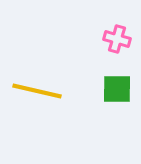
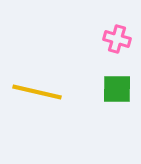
yellow line: moved 1 px down
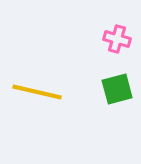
green square: rotated 16 degrees counterclockwise
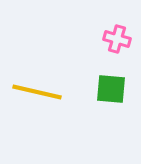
green square: moved 6 px left; rotated 20 degrees clockwise
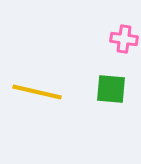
pink cross: moved 7 px right; rotated 8 degrees counterclockwise
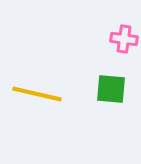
yellow line: moved 2 px down
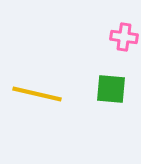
pink cross: moved 2 px up
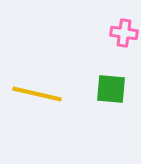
pink cross: moved 4 px up
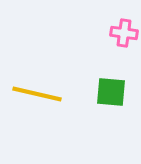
green square: moved 3 px down
